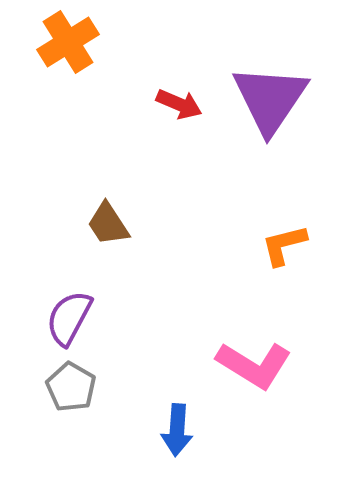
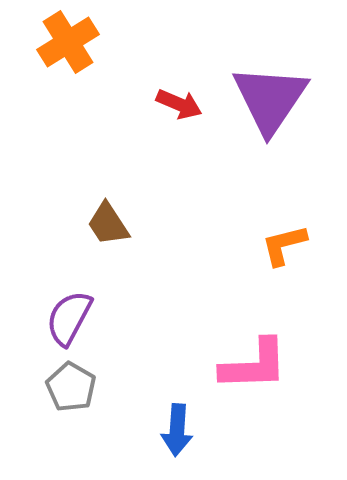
pink L-shape: rotated 34 degrees counterclockwise
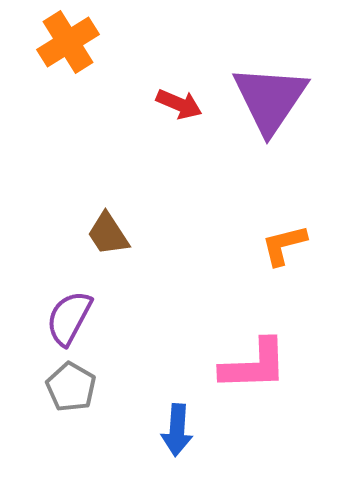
brown trapezoid: moved 10 px down
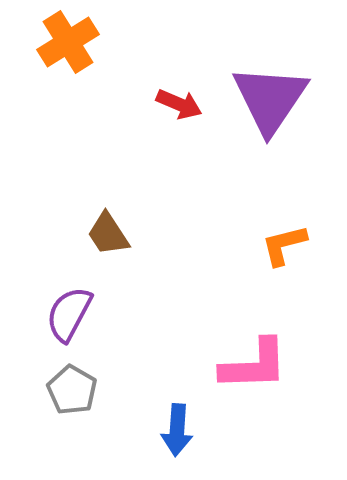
purple semicircle: moved 4 px up
gray pentagon: moved 1 px right, 3 px down
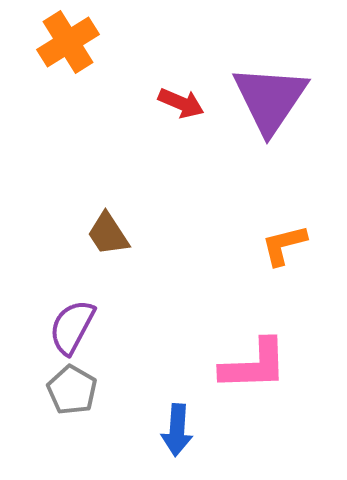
red arrow: moved 2 px right, 1 px up
purple semicircle: moved 3 px right, 13 px down
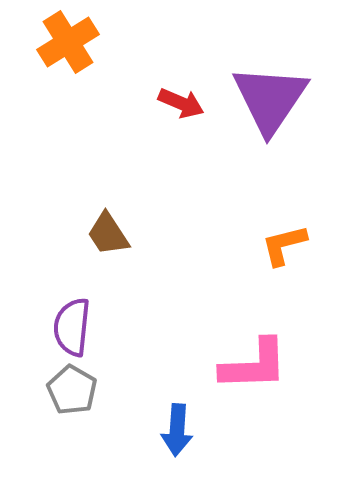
purple semicircle: rotated 22 degrees counterclockwise
